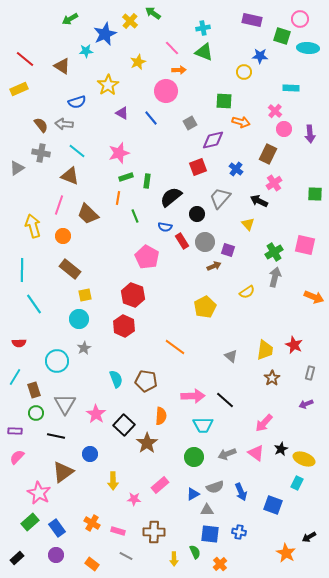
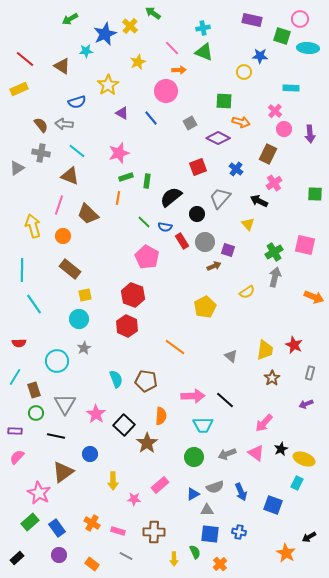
yellow cross at (130, 21): moved 5 px down
purple diamond at (213, 140): moved 5 px right, 2 px up; rotated 40 degrees clockwise
green line at (135, 216): moved 9 px right, 6 px down; rotated 24 degrees counterclockwise
red hexagon at (124, 326): moved 3 px right
purple circle at (56, 555): moved 3 px right
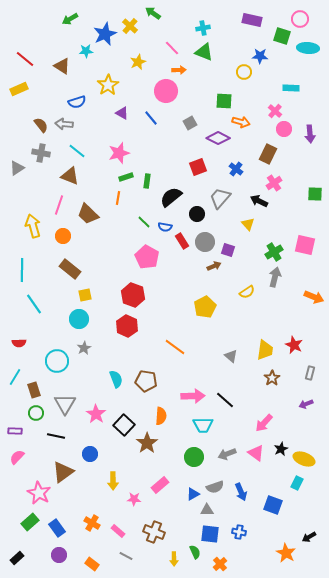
pink rectangle at (118, 531): rotated 24 degrees clockwise
brown cross at (154, 532): rotated 20 degrees clockwise
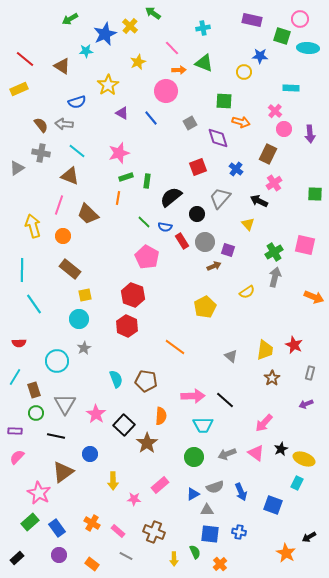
green triangle at (204, 52): moved 11 px down
purple diamond at (218, 138): rotated 45 degrees clockwise
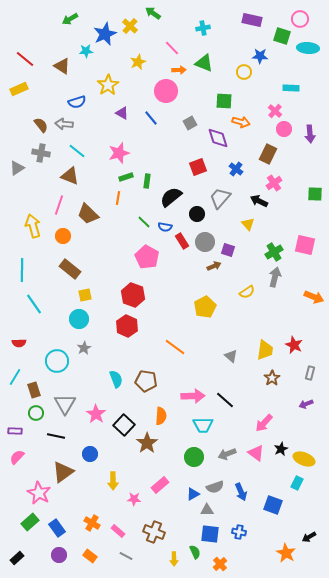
orange rectangle at (92, 564): moved 2 px left, 8 px up
